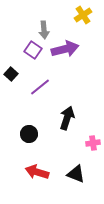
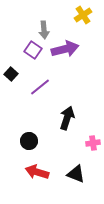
black circle: moved 7 px down
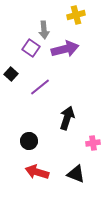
yellow cross: moved 7 px left; rotated 18 degrees clockwise
purple square: moved 2 px left, 2 px up
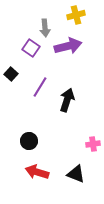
gray arrow: moved 1 px right, 2 px up
purple arrow: moved 3 px right, 3 px up
purple line: rotated 20 degrees counterclockwise
black arrow: moved 18 px up
pink cross: moved 1 px down
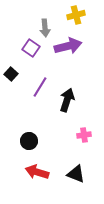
pink cross: moved 9 px left, 9 px up
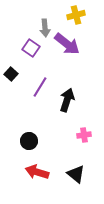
purple arrow: moved 1 px left, 2 px up; rotated 52 degrees clockwise
black triangle: rotated 18 degrees clockwise
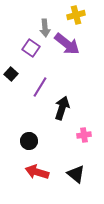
black arrow: moved 5 px left, 8 px down
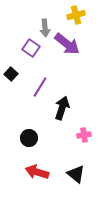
black circle: moved 3 px up
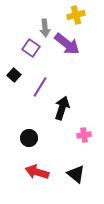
black square: moved 3 px right, 1 px down
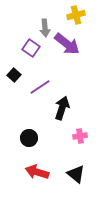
purple line: rotated 25 degrees clockwise
pink cross: moved 4 px left, 1 px down
